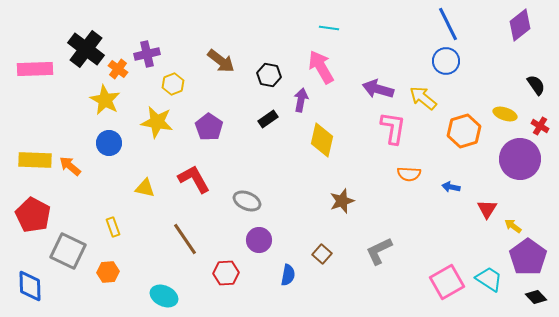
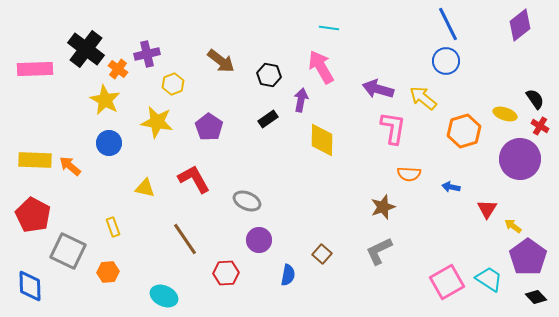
black semicircle at (536, 85): moved 1 px left, 14 px down
yellow diamond at (322, 140): rotated 12 degrees counterclockwise
brown star at (342, 201): moved 41 px right, 6 px down
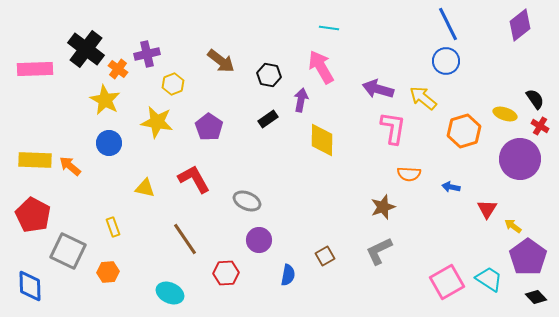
brown square at (322, 254): moved 3 px right, 2 px down; rotated 18 degrees clockwise
cyan ellipse at (164, 296): moved 6 px right, 3 px up
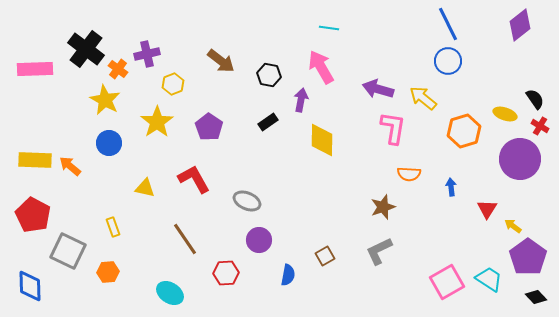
blue circle at (446, 61): moved 2 px right
black rectangle at (268, 119): moved 3 px down
yellow star at (157, 122): rotated 28 degrees clockwise
blue arrow at (451, 187): rotated 72 degrees clockwise
cyan ellipse at (170, 293): rotated 8 degrees clockwise
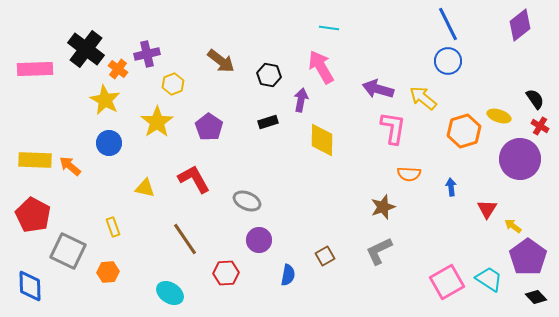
yellow ellipse at (505, 114): moved 6 px left, 2 px down
black rectangle at (268, 122): rotated 18 degrees clockwise
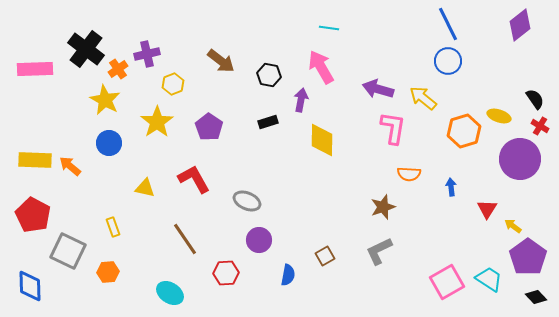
orange cross at (118, 69): rotated 18 degrees clockwise
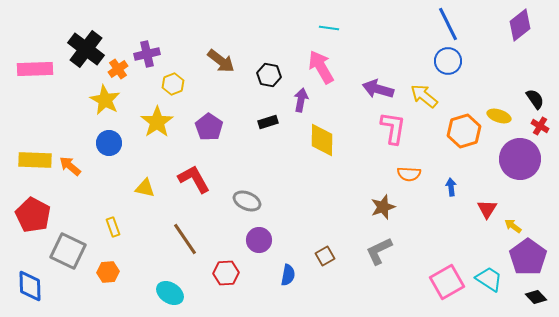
yellow arrow at (423, 98): moved 1 px right, 2 px up
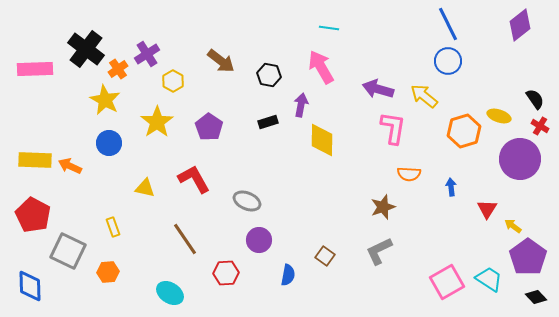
purple cross at (147, 54): rotated 20 degrees counterclockwise
yellow hexagon at (173, 84): moved 3 px up; rotated 10 degrees counterclockwise
purple arrow at (301, 100): moved 5 px down
orange arrow at (70, 166): rotated 15 degrees counterclockwise
brown square at (325, 256): rotated 24 degrees counterclockwise
